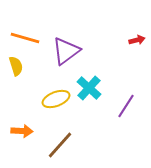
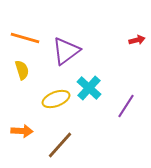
yellow semicircle: moved 6 px right, 4 px down
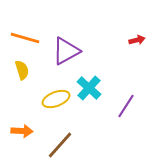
purple triangle: rotated 8 degrees clockwise
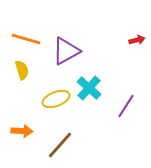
orange line: moved 1 px right, 1 px down
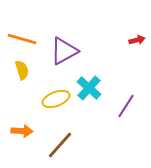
orange line: moved 4 px left
purple triangle: moved 2 px left
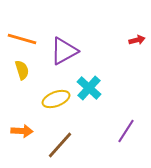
purple line: moved 25 px down
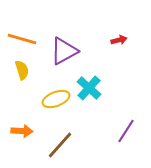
red arrow: moved 18 px left
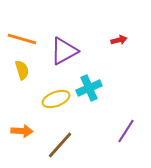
cyan cross: rotated 25 degrees clockwise
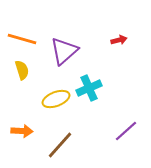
purple triangle: rotated 12 degrees counterclockwise
purple line: rotated 15 degrees clockwise
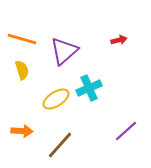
yellow ellipse: rotated 12 degrees counterclockwise
